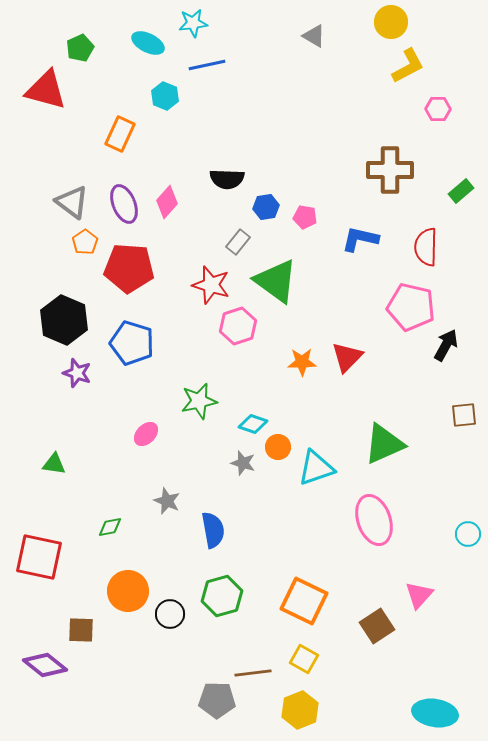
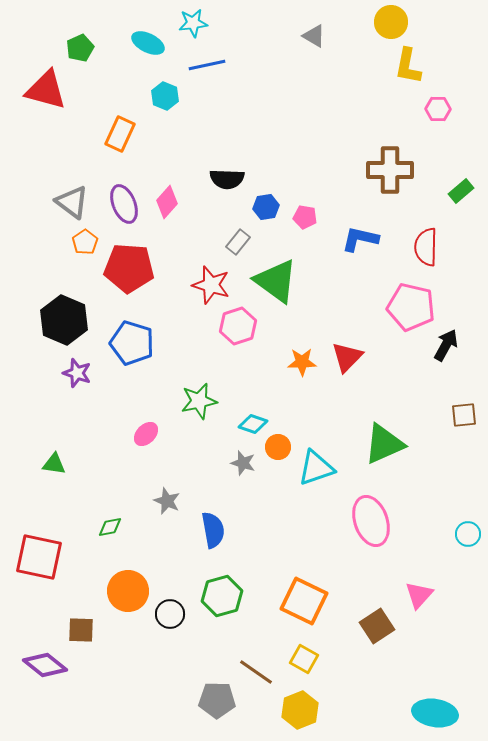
yellow L-shape at (408, 66): rotated 129 degrees clockwise
pink ellipse at (374, 520): moved 3 px left, 1 px down
brown line at (253, 673): moved 3 px right, 1 px up; rotated 42 degrees clockwise
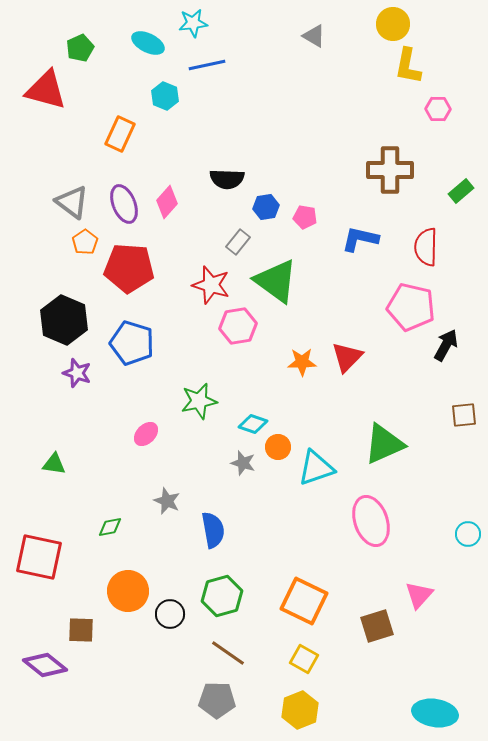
yellow circle at (391, 22): moved 2 px right, 2 px down
pink hexagon at (238, 326): rotated 9 degrees clockwise
brown square at (377, 626): rotated 16 degrees clockwise
brown line at (256, 672): moved 28 px left, 19 px up
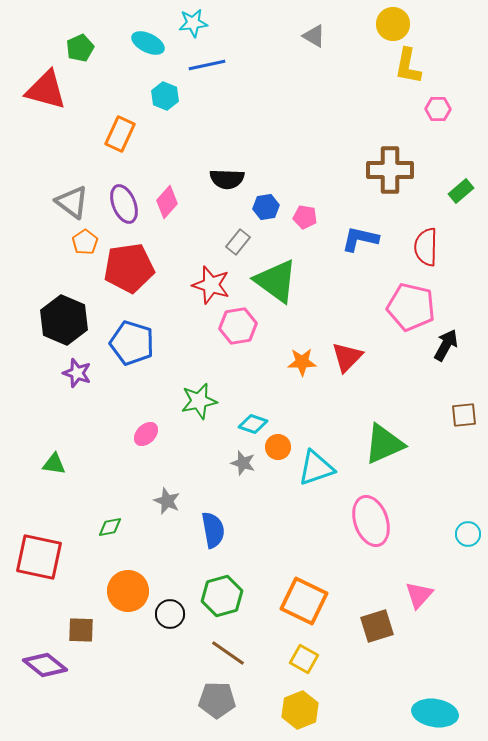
red pentagon at (129, 268): rotated 12 degrees counterclockwise
